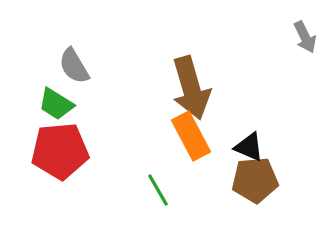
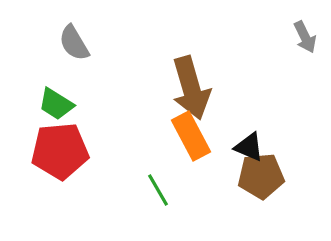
gray semicircle: moved 23 px up
brown pentagon: moved 6 px right, 4 px up
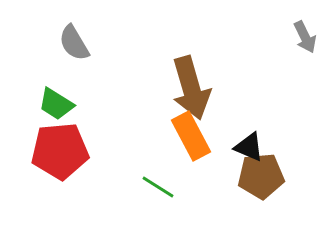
green line: moved 3 px up; rotated 28 degrees counterclockwise
